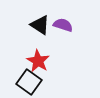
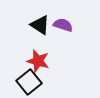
red star: rotated 15 degrees counterclockwise
black square: rotated 15 degrees clockwise
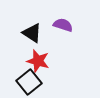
black triangle: moved 8 px left, 8 px down
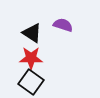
red star: moved 7 px left, 3 px up; rotated 15 degrees counterclockwise
black square: moved 2 px right; rotated 15 degrees counterclockwise
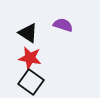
black triangle: moved 4 px left
red star: moved 1 px left; rotated 10 degrees clockwise
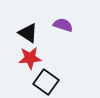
red star: rotated 15 degrees counterclockwise
black square: moved 15 px right
